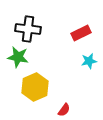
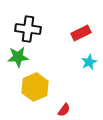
green star: rotated 15 degrees counterclockwise
cyan star: moved 1 px down; rotated 14 degrees counterclockwise
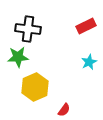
red rectangle: moved 5 px right, 7 px up
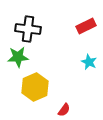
cyan star: rotated 21 degrees counterclockwise
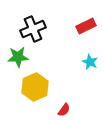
black cross: moved 5 px right; rotated 30 degrees counterclockwise
cyan star: moved 1 px right
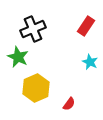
red rectangle: rotated 30 degrees counterclockwise
green star: rotated 30 degrees clockwise
yellow hexagon: moved 1 px right, 1 px down
red semicircle: moved 5 px right, 6 px up
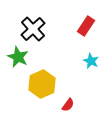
black cross: rotated 20 degrees counterclockwise
cyan star: moved 1 px right, 1 px up
yellow hexagon: moved 6 px right, 4 px up
red semicircle: moved 1 px left, 1 px down
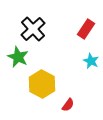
red rectangle: moved 3 px down
yellow hexagon: rotated 8 degrees counterclockwise
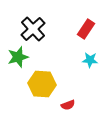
green star: rotated 30 degrees clockwise
cyan star: moved 1 px left, 1 px up; rotated 21 degrees counterclockwise
yellow hexagon: rotated 24 degrees counterclockwise
red semicircle: rotated 32 degrees clockwise
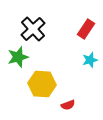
cyan star: rotated 21 degrees counterclockwise
